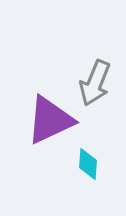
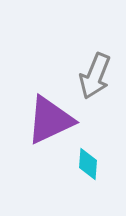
gray arrow: moved 7 px up
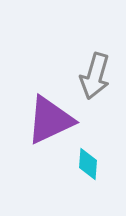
gray arrow: rotated 6 degrees counterclockwise
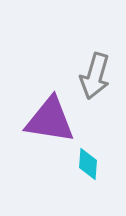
purple triangle: rotated 34 degrees clockwise
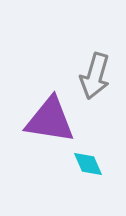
cyan diamond: rotated 28 degrees counterclockwise
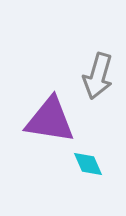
gray arrow: moved 3 px right
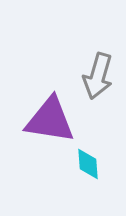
cyan diamond: rotated 20 degrees clockwise
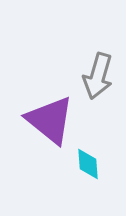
purple triangle: rotated 30 degrees clockwise
